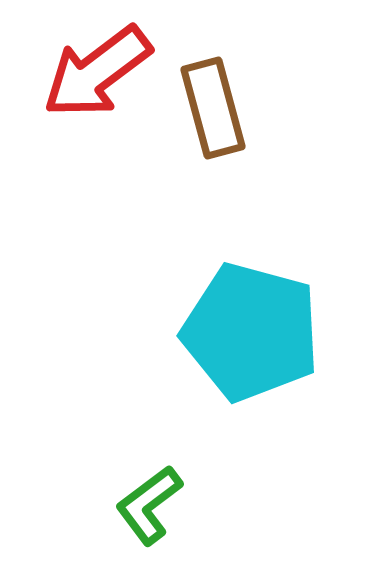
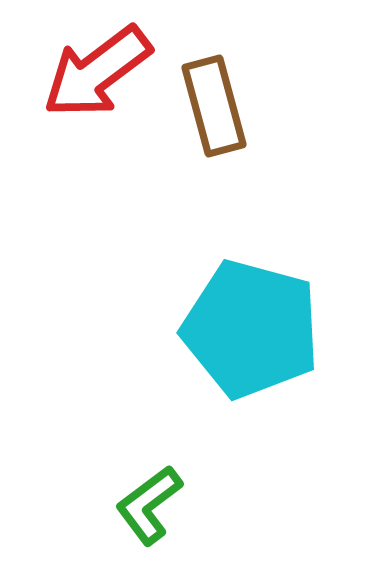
brown rectangle: moved 1 px right, 2 px up
cyan pentagon: moved 3 px up
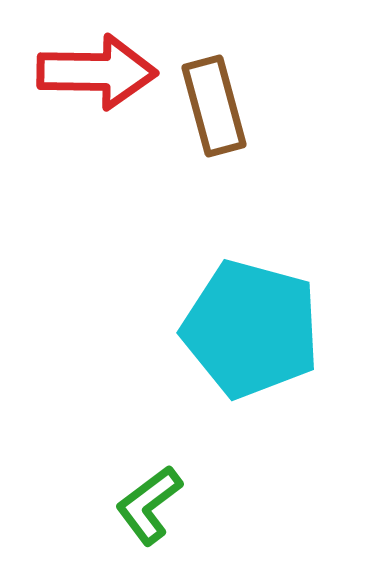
red arrow: rotated 142 degrees counterclockwise
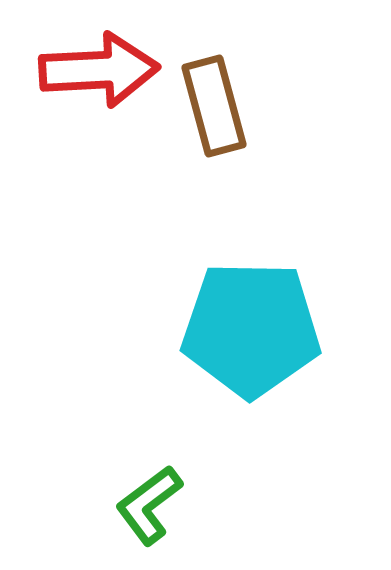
red arrow: moved 2 px right, 2 px up; rotated 4 degrees counterclockwise
cyan pentagon: rotated 14 degrees counterclockwise
